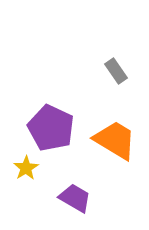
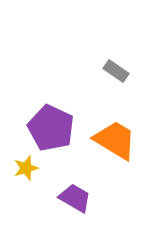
gray rectangle: rotated 20 degrees counterclockwise
yellow star: rotated 15 degrees clockwise
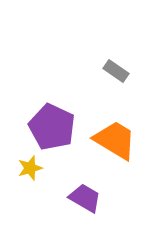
purple pentagon: moved 1 px right, 1 px up
yellow star: moved 4 px right
purple trapezoid: moved 10 px right
